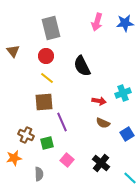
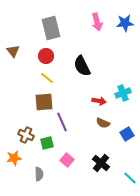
pink arrow: rotated 30 degrees counterclockwise
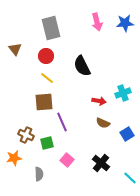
brown triangle: moved 2 px right, 2 px up
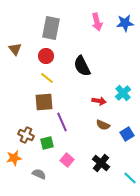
gray rectangle: rotated 25 degrees clockwise
cyan cross: rotated 21 degrees counterclockwise
brown semicircle: moved 2 px down
gray semicircle: rotated 64 degrees counterclockwise
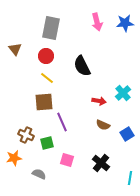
pink square: rotated 24 degrees counterclockwise
cyan line: rotated 56 degrees clockwise
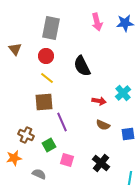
blue square: moved 1 px right; rotated 24 degrees clockwise
green square: moved 2 px right, 2 px down; rotated 16 degrees counterclockwise
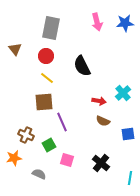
brown semicircle: moved 4 px up
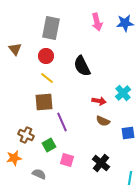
blue square: moved 1 px up
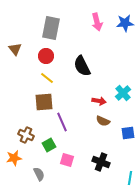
black cross: moved 1 px up; rotated 18 degrees counterclockwise
gray semicircle: rotated 40 degrees clockwise
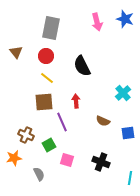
blue star: moved 4 px up; rotated 24 degrees clockwise
brown triangle: moved 1 px right, 3 px down
red arrow: moved 23 px left; rotated 104 degrees counterclockwise
